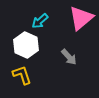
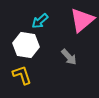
pink triangle: moved 1 px right, 2 px down
white hexagon: rotated 15 degrees counterclockwise
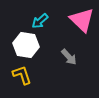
pink triangle: rotated 36 degrees counterclockwise
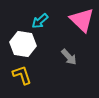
white hexagon: moved 3 px left, 1 px up
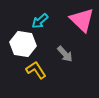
gray arrow: moved 4 px left, 3 px up
yellow L-shape: moved 14 px right, 5 px up; rotated 15 degrees counterclockwise
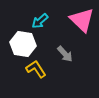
yellow L-shape: moved 1 px up
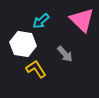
cyan arrow: moved 1 px right
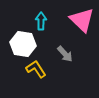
cyan arrow: rotated 132 degrees clockwise
